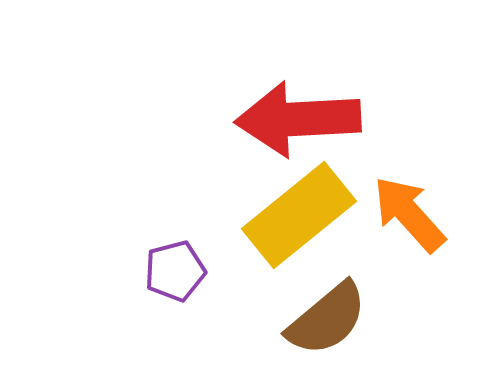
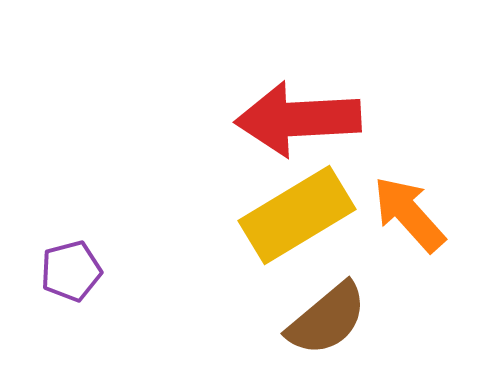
yellow rectangle: moved 2 px left; rotated 8 degrees clockwise
purple pentagon: moved 104 px left
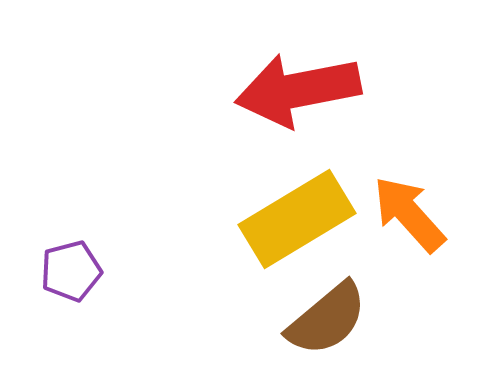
red arrow: moved 29 px up; rotated 8 degrees counterclockwise
yellow rectangle: moved 4 px down
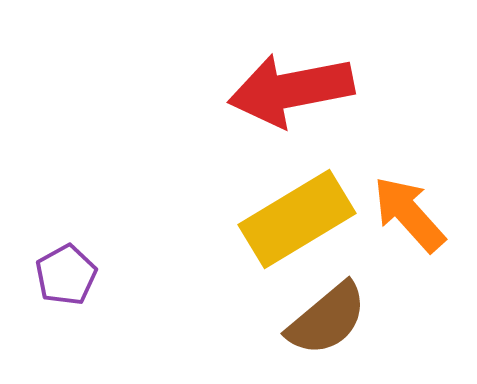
red arrow: moved 7 px left
purple pentagon: moved 5 px left, 4 px down; rotated 14 degrees counterclockwise
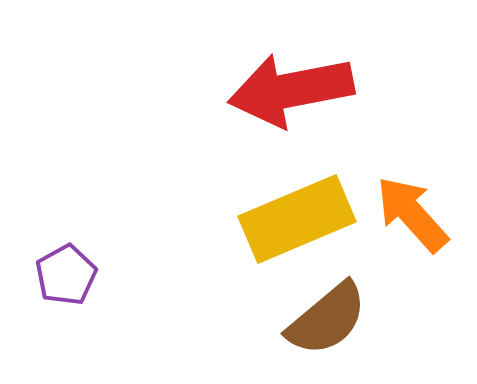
orange arrow: moved 3 px right
yellow rectangle: rotated 8 degrees clockwise
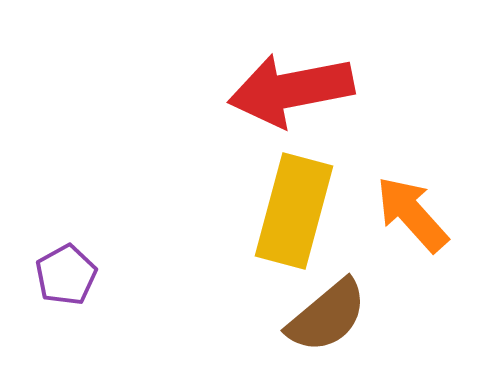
yellow rectangle: moved 3 px left, 8 px up; rotated 52 degrees counterclockwise
brown semicircle: moved 3 px up
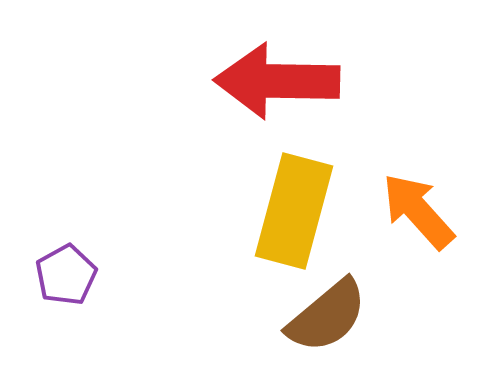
red arrow: moved 14 px left, 9 px up; rotated 12 degrees clockwise
orange arrow: moved 6 px right, 3 px up
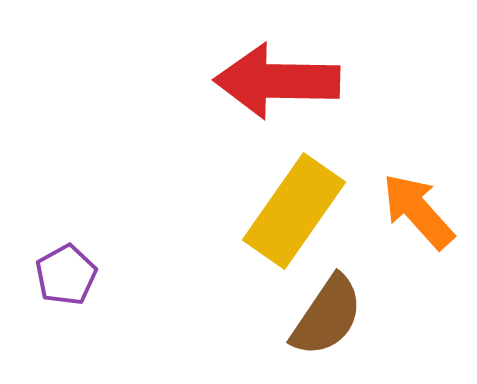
yellow rectangle: rotated 20 degrees clockwise
brown semicircle: rotated 16 degrees counterclockwise
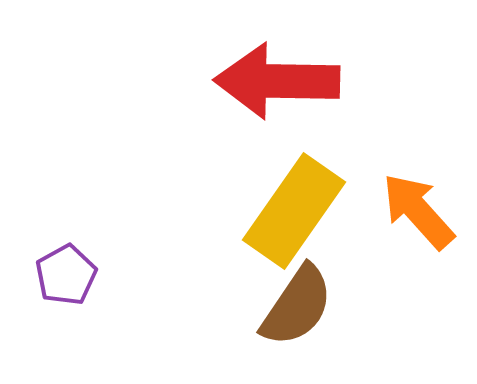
brown semicircle: moved 30 px left, 10 px up
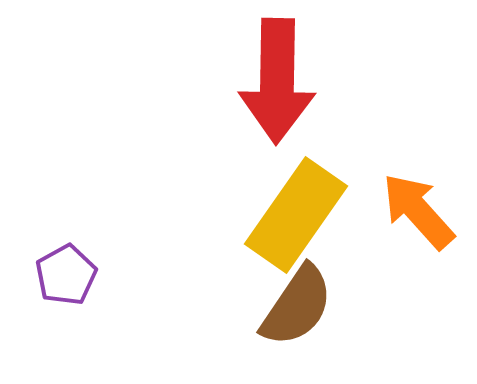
red arrow: rotated 90 degrees counterclockwise
yellow rectangle: moved 2 px right, 4 px down
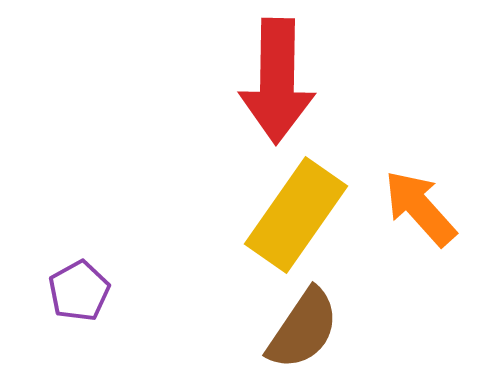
orange arrow: moved 2 px right, 3 px up
purple pentagon: moved 13 px right, 16 px down
brown semicircle: moved 6 px right, 23 px down
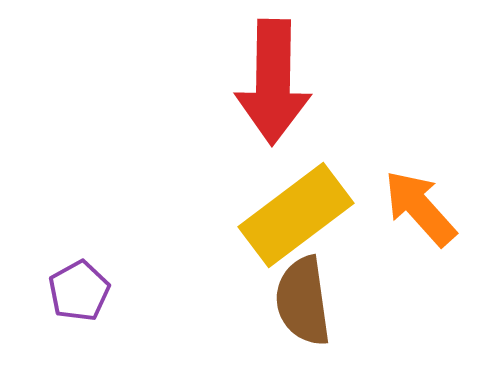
red arrow: moved 4 px left, 1 px down
yellow rectangle: rotated 18 degrees clockwise
brown semicircle: moved 28 px up; rotated 138 degrees clockwise
